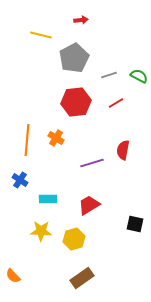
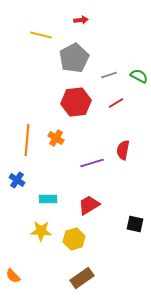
blue cross: moved 3 px left
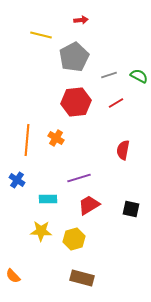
gray pentagon: moved 1 px up
purple line: moved 13 px left, 15 px down
black square: moved 4 px left, 15 px up
brown rectangle: rotated 50 degrees clockwise
